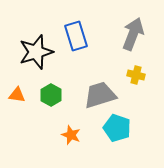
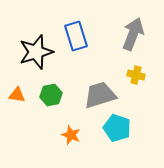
green hexagon: rotated 20 degrees clockwise
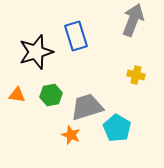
gray arrow: moved 14 px up
gray trapezoid: moved 13 px left, 12 px down
cyan pentagon: rotated 12 degrees clockwise
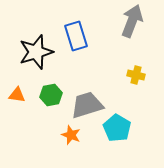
gray arrow: moved 1 px left, 1 px down
gray trapezoid: moved 2 px up
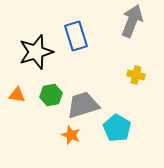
gray trapezoid: moved 4 px left
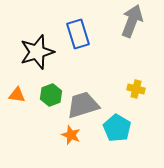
blue rectangle: moved 2 px right, 2 px up
black star: moved 1 px right
yellow cross: moved 14 px down
green hexagon: rotated 10 degrees counterclockwise
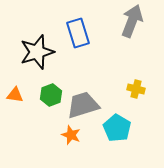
blue rectangle: moved 1 px up
orange triangle: moved 2 px left
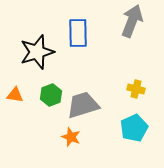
blue rectangle: rotated 16 degrees clockwise
cyan pentagon: moved 17 px right; rotated 16 degrees clockwise
orange star: moved 2 px down
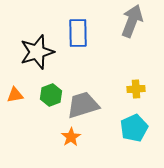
yellow cross: rotated 18 degrees counterclockwise
orange triangle: rotated 18 degrees counterclockwise
orange star: rotated 18 degrees clockwise
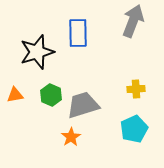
gray arrow: moved 1 px right
green hexagon: rotated 15 degrees counterclockwise
cyan pentagon: moved 1 px down
